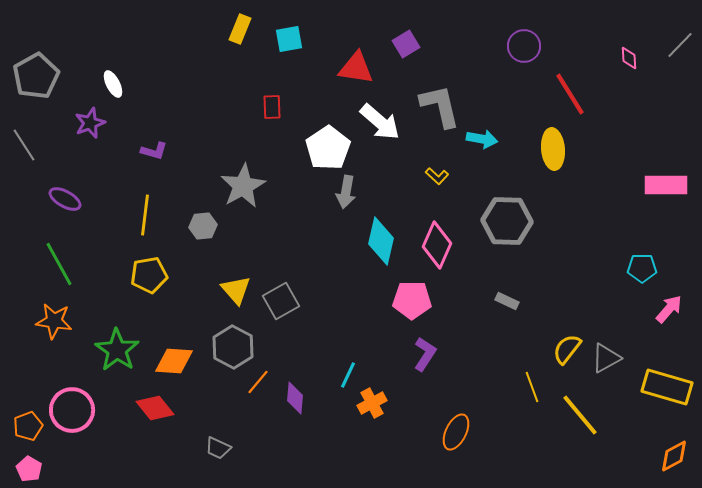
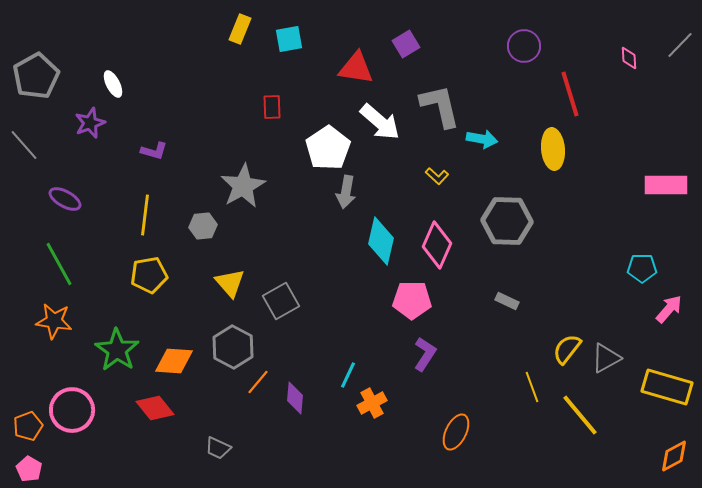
red line at (570, 94): rotated 15 degrees clockwise
gray line at (24, 145): rotated 8 degrees counterclockwise
yellow triangle at (236, 290): moved 6 px left, 7 px up
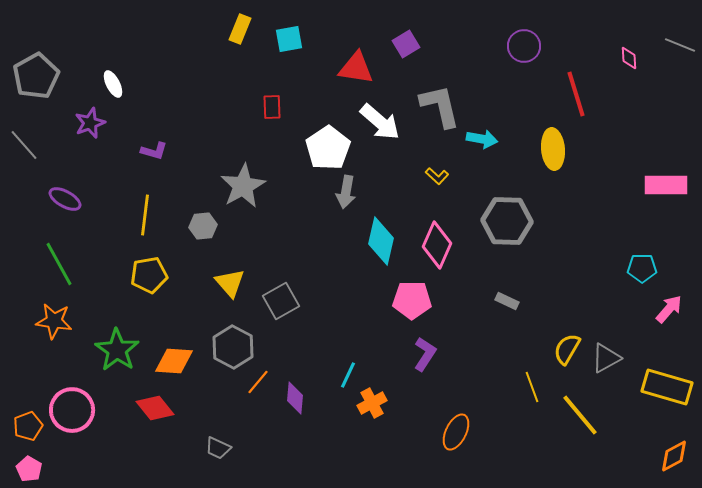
gray line at (680, 45): rotated 68 degrees clockwise
red line at (570, 94): moved 6 px right
yellow semicircle at (567, 349): rotated 8 degrees counterclockwise
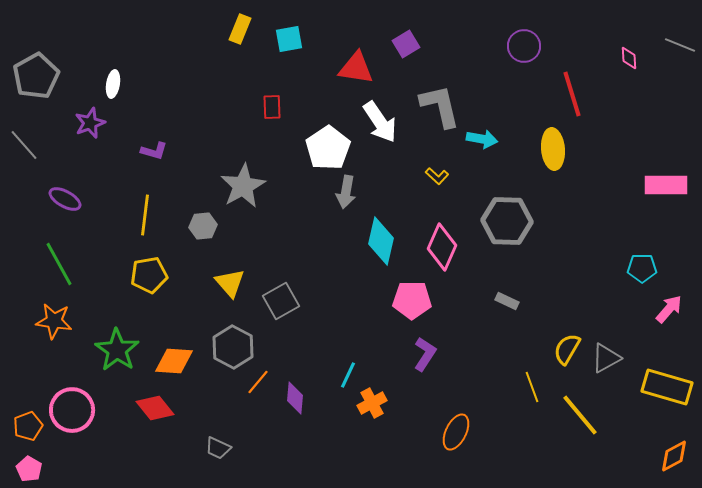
white ellipse at (113, 84): rotated 36 degrees clockwise
red line at (576, 94): moved 4 px left
white arrow at (380, 122): rotated 15 degrees clockwise
pink diamond at (437, 245): moved 5 px right, 2 px down
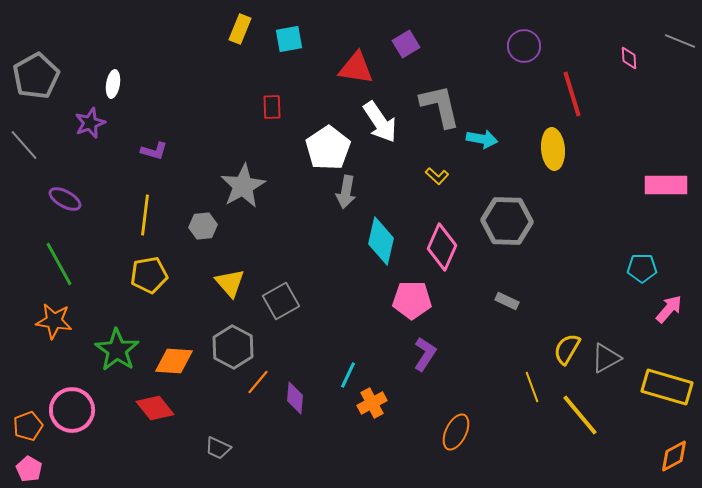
gray line at (680, 45): moved 4 px up
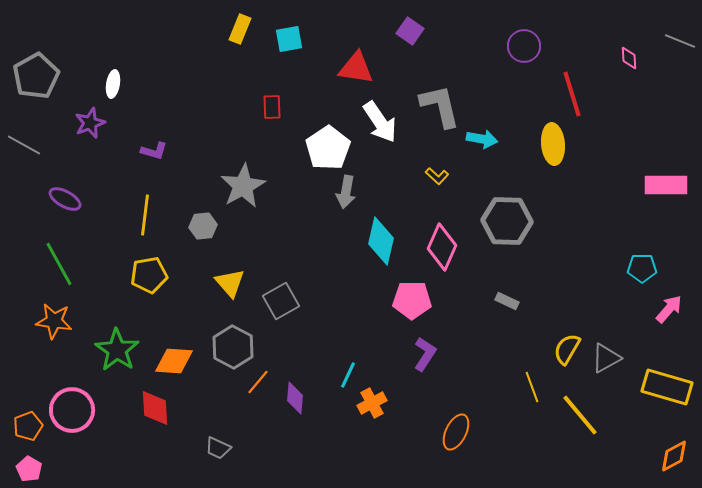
purple square at (406, 44): moved 4 px right, 13 px up; rotated 24 degrees counterclockwise
gray line at (24, 145): rotated 20 degrees counterclockwise
yellow ellipse at (553, 149): moved 5 px up
red diamond at (155, 408): rotated 36 degrees clockwise
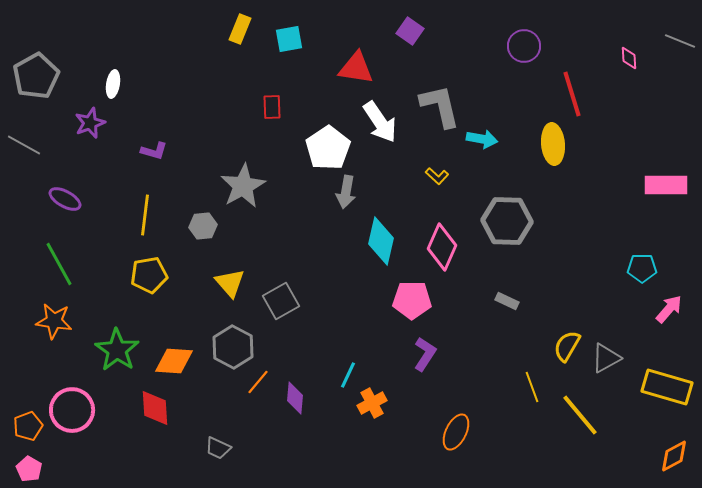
yellow semicircle at (567, 349): moved 3 px up
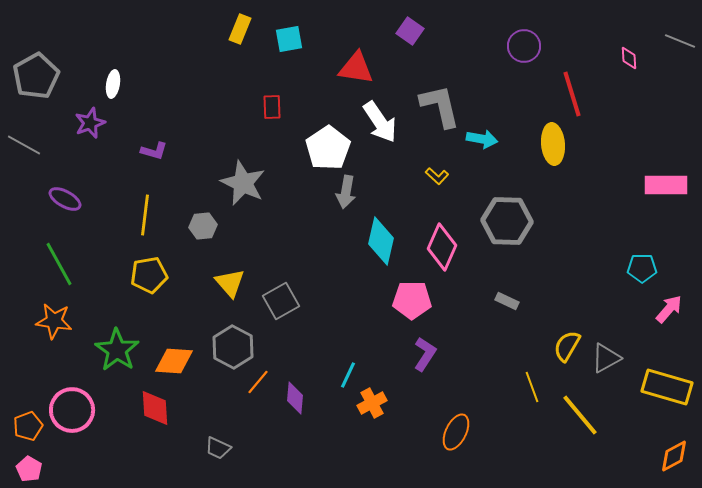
gray star at (243, 186): moved 3 px up; rotated 18 degrees counterclockwise
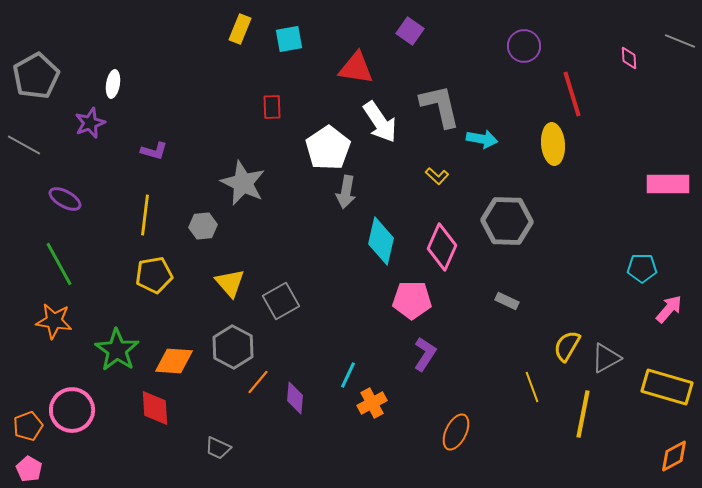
pink rectangle at (666, 185): moved 2 px right, 1 px up
yellow pentagon at (149, 275): moved 5 px right
yellow line at (580, 415): moved 3 px right, 1 px up; rotated 51 degrees clockwise
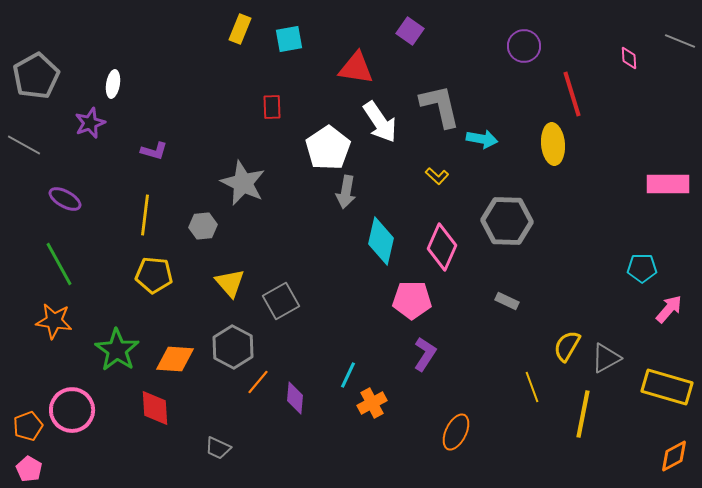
yellow pentagon at (154, 275): rotated 15 degrees clockwise
orange diamond at (174, 361): moved 1 px right, 2 px up
